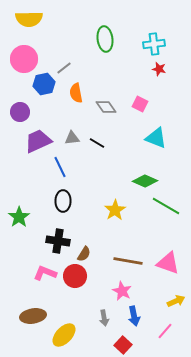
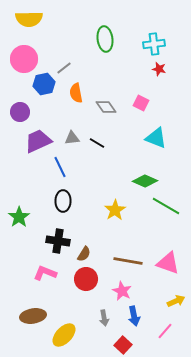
pink square: moved 1 px right, 1 px up
red circle: moved 11 px right, 3 px down
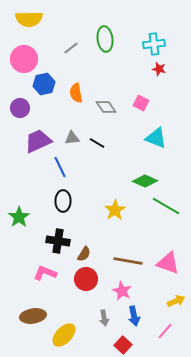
gray line: moved 7 px right, 20 px up
purple circle: moved 4 px up
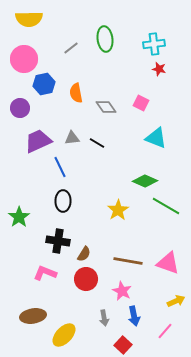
yellow star: moved 3 px right
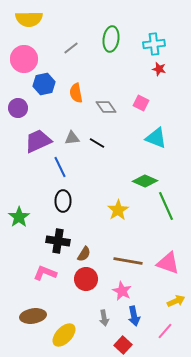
green ellipse: moved 6 px right; rotated 15 degrees clockwise
purple circle: moved 2 px left
green line: rotated 36 degrees clockwise
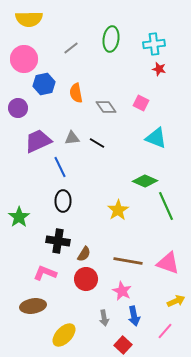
brown ellipse: moved 10 px up
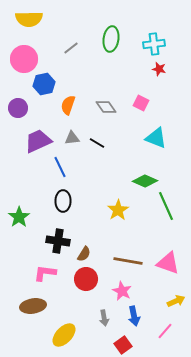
orange semicircle: moved 8 px left, 12 px down; rotated 30 degrees clockwise
pink L-shape: rotated 15 degrees counterclockwise
red square: rotated 12 degrees clockwise
